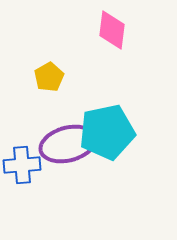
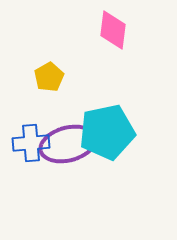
pink diamond: moved 1 px right
blue cross: moved 9 px right, 22 px up
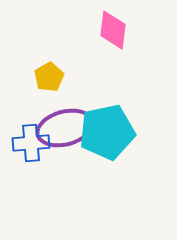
purple ellipse: moved 3 px left, 16 px up
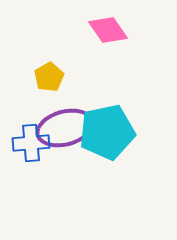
pink diamond: moved 5 px left; rotated 42 degrees counterclockwise
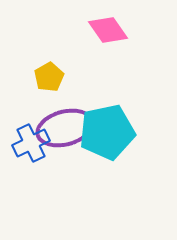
blue cross: rotated 21 degrees counterclockwise
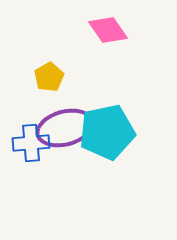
blue cross: rotated 21 degrees clockwise
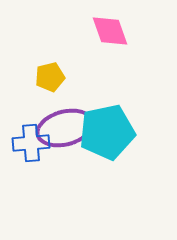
pink diamond: moved 2 px right, 1 px down; rotated 15 degrees clockwise
yellow pentagon: moved 1 px right; rotated 16 degrees clockwise
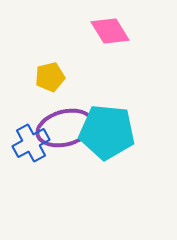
pink diamond: rotated 12 degrees counterclockwise
cyan pentagon: rotated 18 degrees clockwise
blue cross: rotated 24 degrees counterclockwise
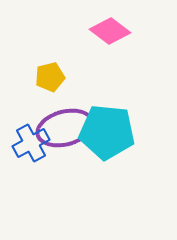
pink diamond: rotated 21 degrees counterclockwise
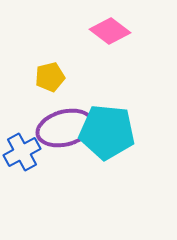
blue cross: moved 9 px left, 9 px down
